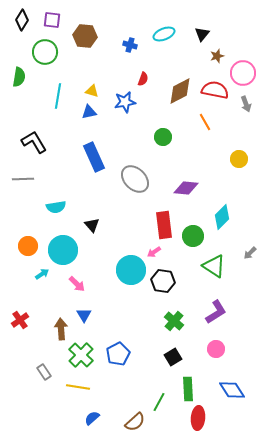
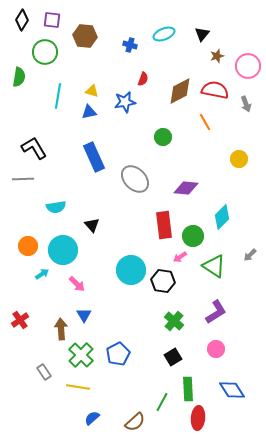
pink circle at (243, 73): moved 5 px right, 7 px up
black L-shape at (34, 142): moved 6 px down
pink arrow at (154, 252): moved 26 px right, 5 px down
gray arrow at (250, 253): moved 2 px down
green line at (159, 402): moved 3 px right
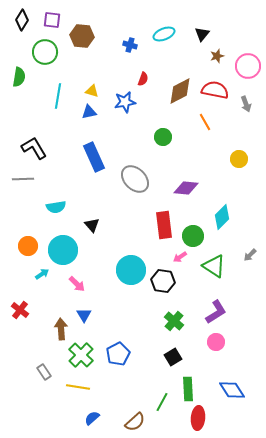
brown hexagon at (85, 36): moved 3 px left
red cross at (20, 320): moved 10 px up; rotated 18 degrees counterclockwise
pink circle at (216, 349): moved 7 px up
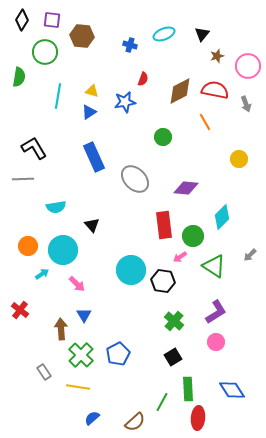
blue triangle at (89, 112): rotated 21 degrees counterclockwise
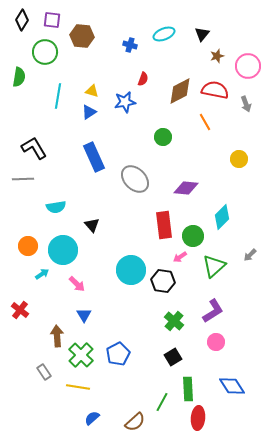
green triangle at (214, 266): rotated 45 degrees clockwise
purple L-shape at (216, 312): moved 3 px left, 1 px up
brown arrow at (61, 329): moved 4 px left, 7 px down
blue diamond at (232, 390): moved 4 px up
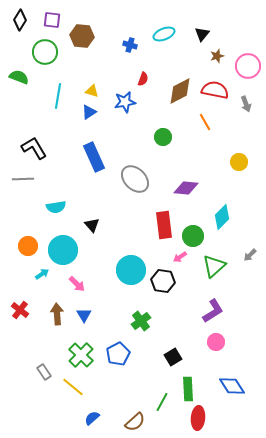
black diamond at (22, 20): moved 2 px left
green semicircle at (19, 77): rotated 78 degrees counterclockwise
yellow circle at (239, 159): moved 3 px down
green cross at (174, 321): moved 33 px left; rotated 12 degrees clockwise
brown arrow at (57, 336): moved 22 px up
yellow line at (78, 387): moved 5 px left; rotated 30 degrees clockwise
